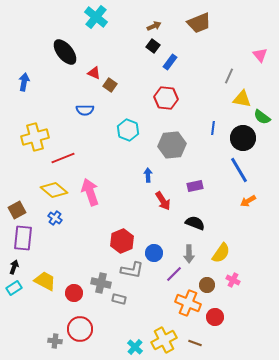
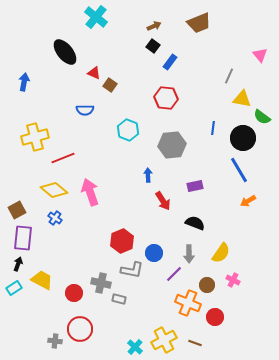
black arrow at (14, 267): moved 4 px right, 3 px up
yellow trapezoid at (45, 281): moved 3 px left, 1 px up
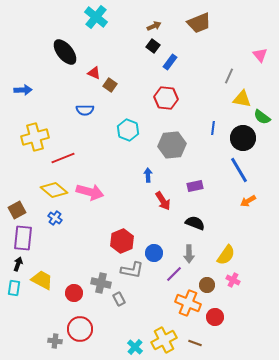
blue arrow at (24, 82): moved 1 px left, 8 px down; rotated 78 degrees clockwise
pink arrow at (90, 192): rotated 124 degrees clockwise
yellow semicircle at (221, 253): moved 5 px right, 2 px down
cyan rectangle at (14, 288): rotated 49 degrees counterclockwise
gray rectangle at (119, 299): rotated 48 degrees clockwise
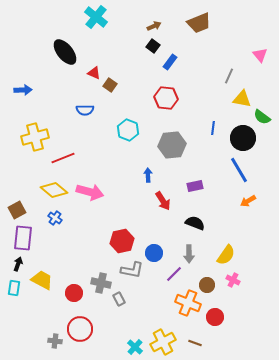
red hexagon at (122, 241): rotated 10 degrees clockwise
yellow cross at (164, 340): moved 1 px left, 2 px down
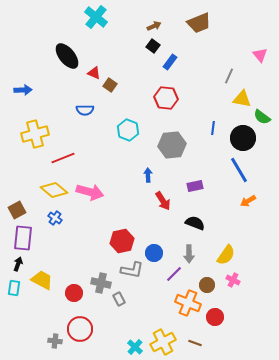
black ellipse at (65, 52): moved 2 px right, 4 px down
yellow cross at (35, 137): moved 3 px up
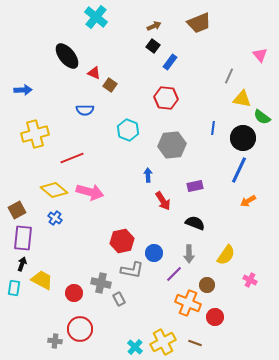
red line at (63, 158): moved 9 px right
blue line at (239, 170): rotated 56 degrees clockwise
black arrow at (18, 264): moved 4 px right
pink cross at (233, 280): moved 17 px right
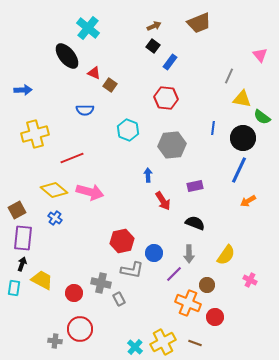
cyan cross at (96, 17): moved 8 px left, 11 px down
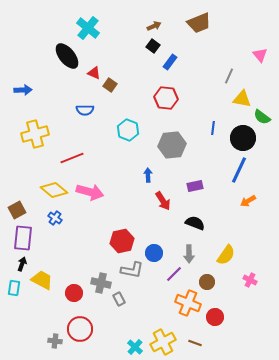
brown circle at (207, 285): moved 3 px up
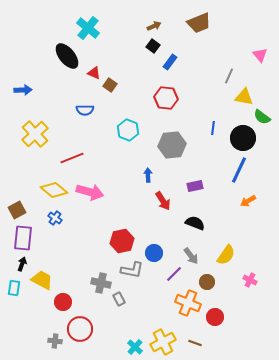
yellow triangle at (242, 99): moved 2 px right, 2 px up
yellow cross at (35, 134): rotated 28 degrees counterclockwise
gray arrow at (189, 254): moved 2 px right, 2 px down; rotated 36 degrees counterclockwise
red circle at (74, 293): moved 11 px left, 9 px down
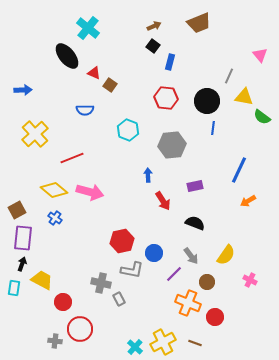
blue rectangle at (170, 62): rotated 21 degrees counterclockwise
black circle at (243, 138): moved 36 px left, 37 px up
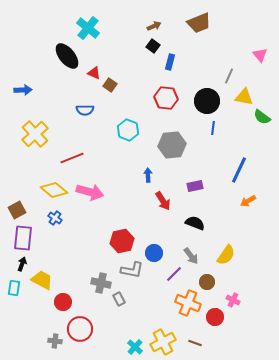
pink cross at (250, 280): moved 17 px left, 20 px down
